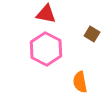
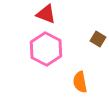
red triangle: rotated 10 degrees clockwise
brown square: moved 6 px right, 5 px down
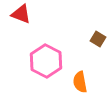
red triangle: moved 25 px left
pink hexagon: moved 12 px down
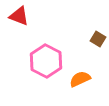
red triangle: moved 2 px left, 2 px down
orange semicircle: moved 3 px up; rotated 75 degrees clockwise
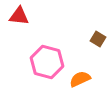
red triangle: rotated 15 degrees counterclockwise
pink hexagon: moved 1 px right, 1 px down; rotated 12 degrees counterclockwise
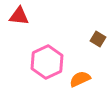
pink hexagon: rotated 20 degrees clockwise
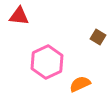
brown square: moved 2 px up
orange semicircle: moved 5 px down
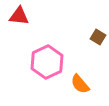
orange semicircle: rotated 105 degrees counterclockwise
